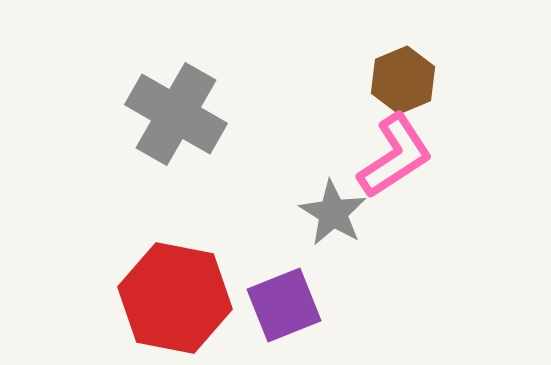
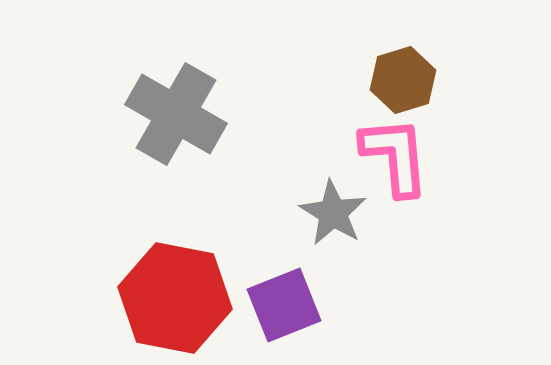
brown hexagon: rotated 6 degrees clockwise
pink L-shape: rotated 62 degrees counterclockwise
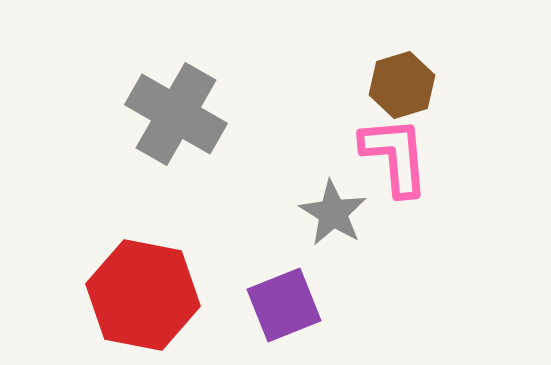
brown hexagon: moved 1 px left, 5 px down
red hexagon: moved 32 px left, 3 px up
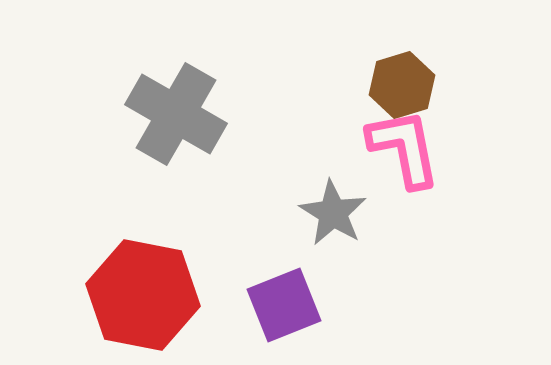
pink L-shape: moved 9 px right, 8 px up; rotated 6 degrees counterclockwise
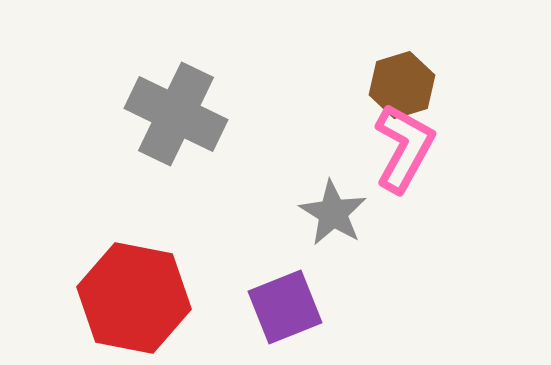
gray cross: rotated 4 degrees counterclockwise
pink L-shape: rotated 40 degrees clockwise
red hexagon: moved 9 px left, 3 px down
purple square: moved 1 px right, 2 px down
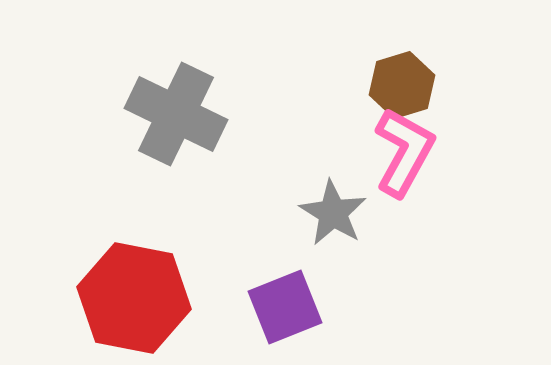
pink L-shape: moved 4 px down
